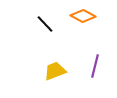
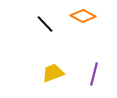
purple line: moved 1 px left, 8 px down
yellow trapezoid: moved 2 px left, 2 px down
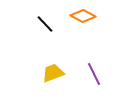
purple line: rotated 40 degrees counterclockwise
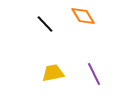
orange diamond: rotated 30 degrees clockwise
yellow trapezoid: rotated 10 degrees clockwise
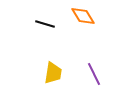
black line: rotated 30 degrees counterclockwise
yellow trapezoid: rotated 110 degrees clockwise
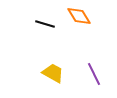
orange diamond: moved 4 px left
yellow trapezoid: rotated 70 degrees counterclockwise
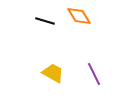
black line: moved 3 px up
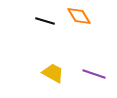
purple line: rotated 45 degrees counterclockwise
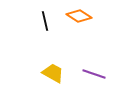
orange diamond: rotated 25 degrees counterclockwise
black line: rotated 60 degrees clockwise
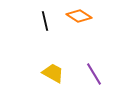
purple line: rotated 40 degrees clockwise
